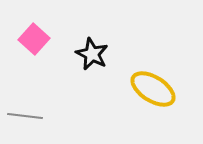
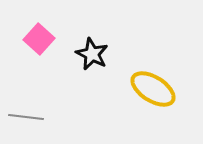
pink square: moved 5 px right
gray line: moved 1 px right, 1 px down
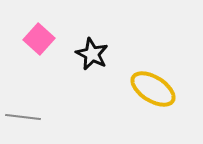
gray line: moved 3 px left
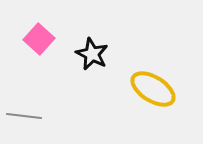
gray line: moved 1 px right, 1 px up
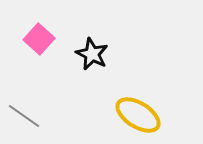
yellow ellipse: moved 15 px left, 26 px down
gray line: rotated 28 degrees clockwise
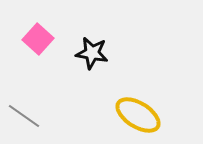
pink square: moved 1 px left
black star: moved 1 px up; rotated 16 degrees counterclockwise
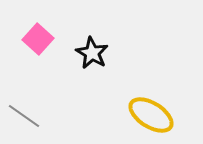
black star: rotated 20 degrees clockwise
yellow ellipse: moved 13 px right
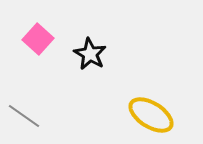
black star: moved 2 px left, 1 px down
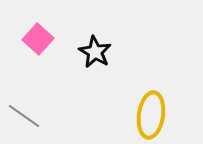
black star: moved 5 px right, 2 px up
yellow ellipse: rotated 66 degrees clockwise
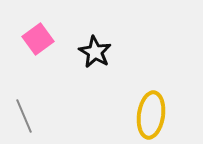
pink square: rotated 12 degrees clockwise
gray line: rotated 32 degrees clockwise
